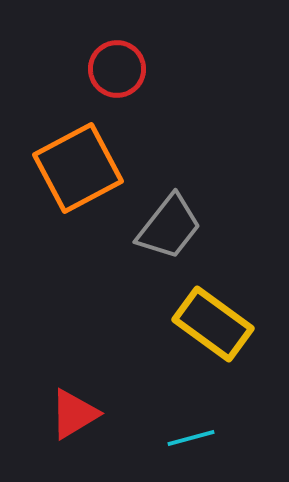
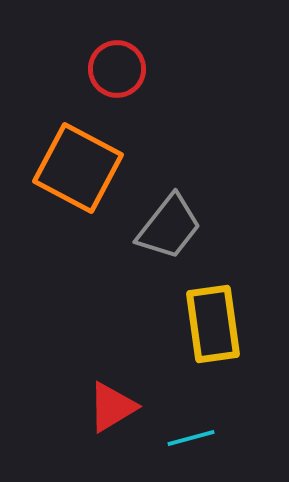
orange square: rotated 34 degrees counterclockwise
yellow rectangle: rotated 46 degrees clockwise
red triangle: moved 38 px right, 7 px up
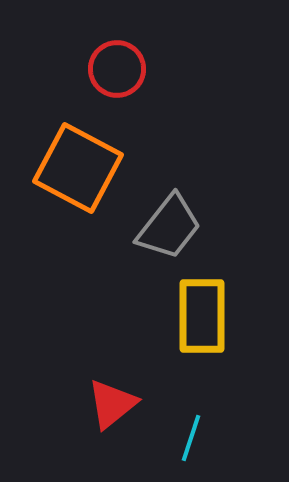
yellow rectangle: moved 11 px left, 8 px up; rotated 8 degrees clockwise
red triangle: moved 3 px up; rotated 8 degrees counterclockwise
cyan line: rotated 57 degrees counterclockwise
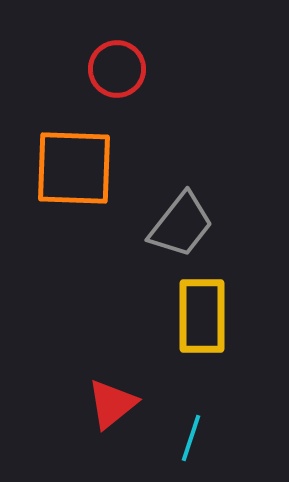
orange square: moved 4 px left; rotated 26 degrees counterclockwise
gray trapezoid: moved 12 px right, 2 px up
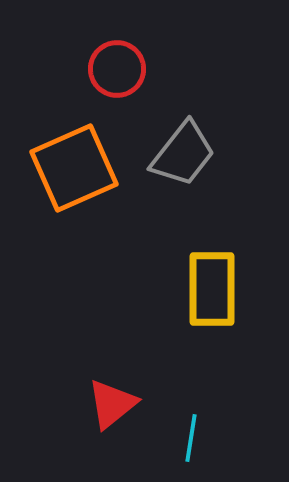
orange square: rotated 26 degrees counterclockwise
gray trapezoid: moved 2 px right, 71 px up
yellow rectangle: moved 10 px right, 27 px up
cyan line: rotated 9 degrees counterclockwise
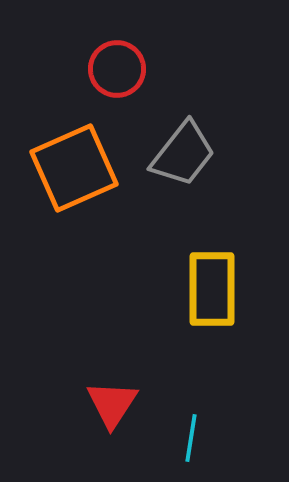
red triangle: rotated 18 degrees counterclockwise
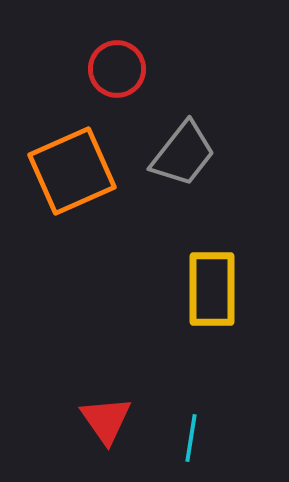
orange square: moved 2 px left, 3 px down
red triangle: moved 6 px left, 16 px down; rotated 8 degrees counterclockwise
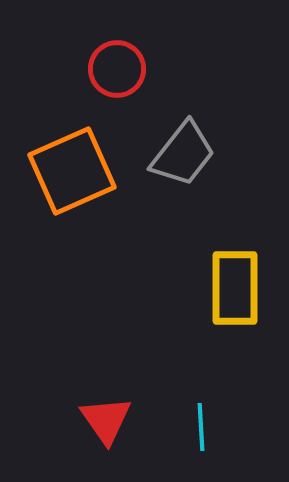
yellow rectangle: moved 23 px right, 1 px up
cyan line: moved 10 px right, 11 px up; rotated 12 degrees counterclockwise
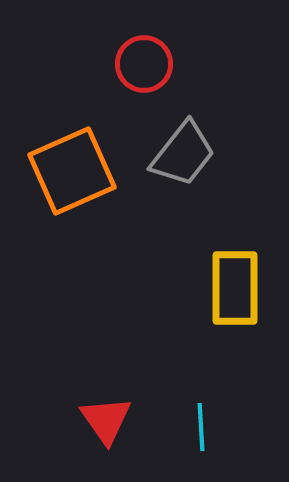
red circle: moved 27 px right, 5 px up
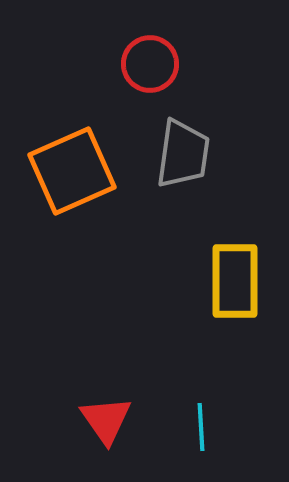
red circle: moved 6 px right
gray trapezoid: rotated 30 degrees counterclockwise
yellow rectangle: moved 7 px up
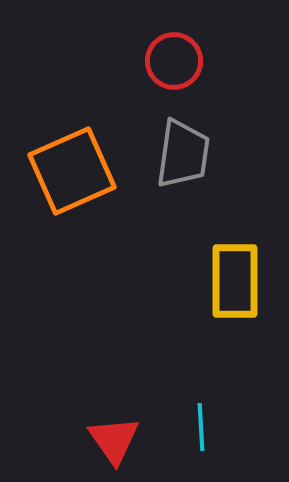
red circle: moved 24 px right, 3 px up
red triangle: moved 8 px right, 20 px down
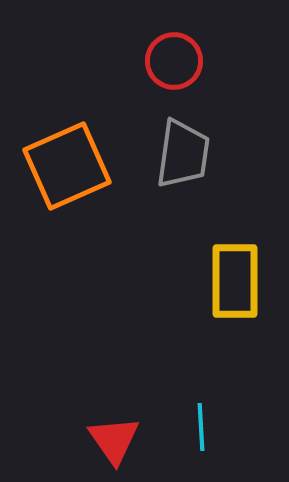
orange square: moved 5 px left, 5 px up
